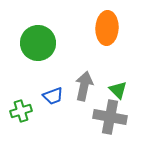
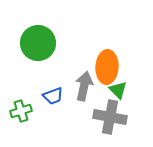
orange ellipse: moved 39 px down
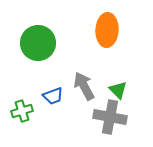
orange ellipse: moved 37 px up
gray arrow: rotated 40 degrees counterclockwise
green cross: moved 1 px right
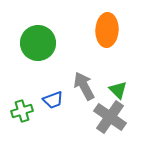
blue trapezoid: moved 4 px down
gray cross: rotated 24 degrees clockwise
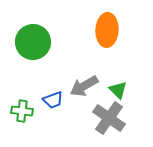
green circle: moved 5 px left, 1 px up
gray arrow: rotated 92 degrees counterclockwise
green cross: rotated 25 degrees clockwise
gray cross: moved 1 px left, 1 px down
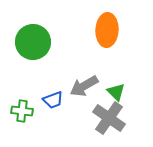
green triangle: moved 2 px left, 2 px down
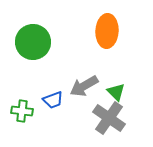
orange ellipse: moved 1 px down
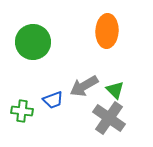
green triangle: moved 1 px left, 2 px up
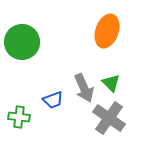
orange ellipse: rotated 16 degrees clockwise
green circle: moved 11 px left
gray arrow: moved 2 px down; rotated 84 degrees counterclockwise
green triangle: moved 4 px left, 7 px up
green cross: moved 3 px left, 6 px down
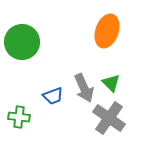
blue trapezoid: moved 4 px up
